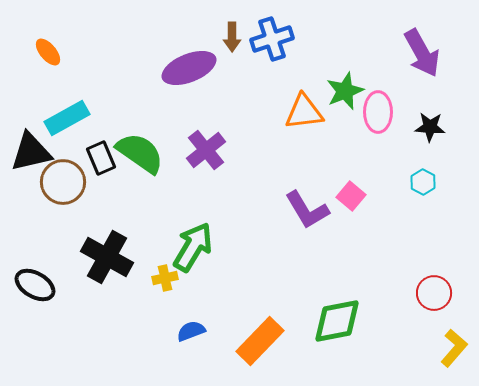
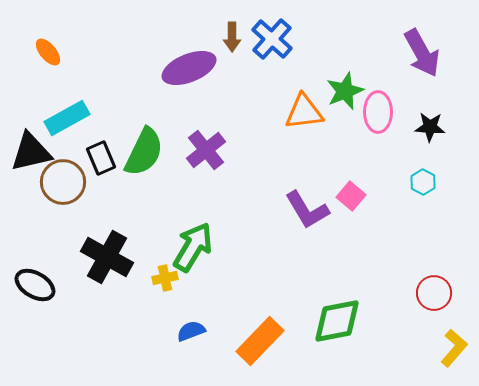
blue cross: rotated 30 degrees counterclockwise
green semicircle: moved 4 px right, 1 px up; rotated 81 degrees clockwise
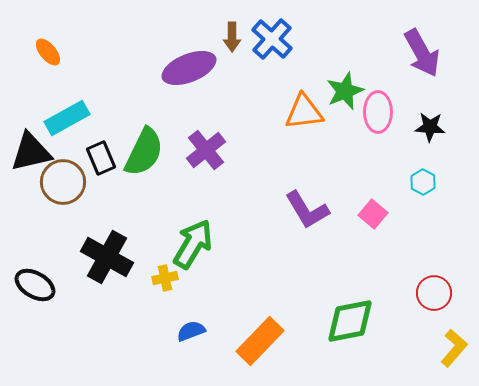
pink square: moved 22 px right, 18 px down
green arrow: moved 3 px up
green diamond: moved 13 px right
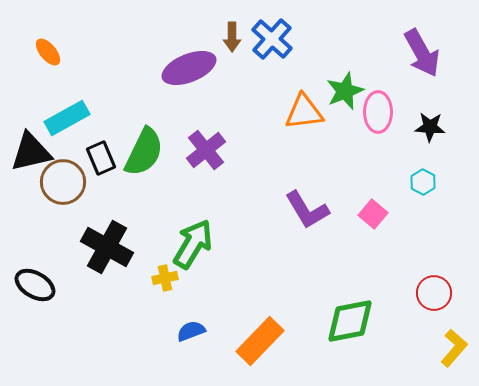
black cross: moved 10 px up
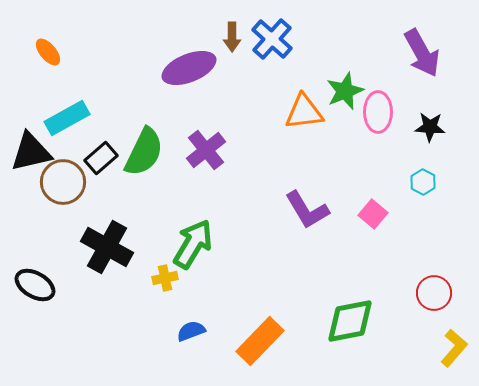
black rectangle: rotated 72 degrees clockwise
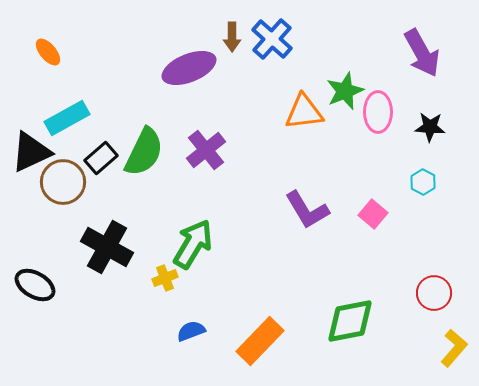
black triangle: rotated 12 degrees counterclockwise
yellow cross: rotated 10 degrees counterclockwise
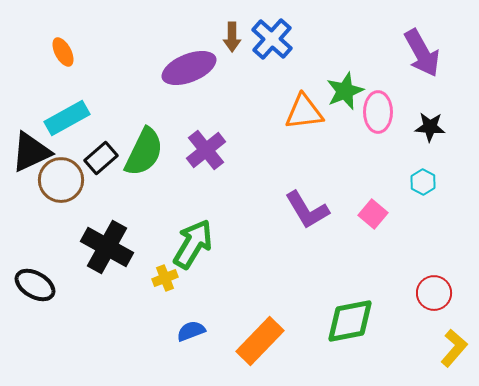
orange ellipse: moved 15 px right; rotated 12 degrees clockwise
brown circle: moved 2 px left, 2 px up
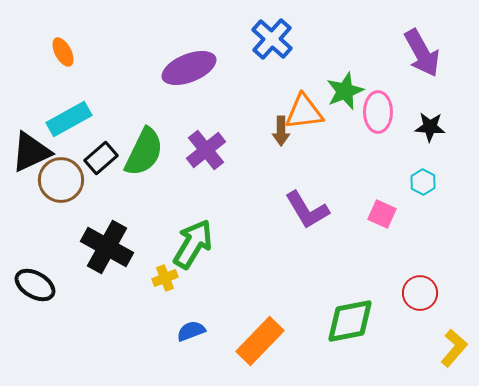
brown arrow: moved 49 px right, 94 px down
cyan rectangle: moved 2 px right, 1 px down
pink square: moved 9 px right; rotated 16 degrees counterclockwise
red circle: moved 14 px left
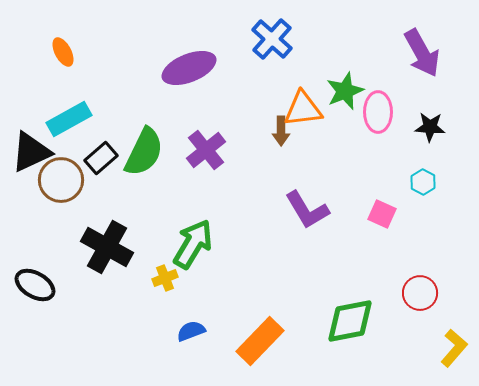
orange triangle: moved 1 px left, 3 px up
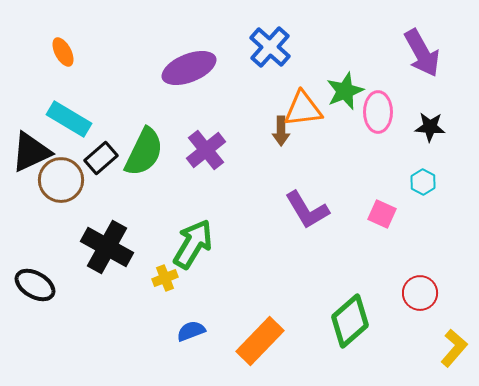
blue cross: moved 2 px left, 8 px down
cyan rectangle: rotated 60 degrees clockwise
green diamond: rotated 30 degrees counterclockwise
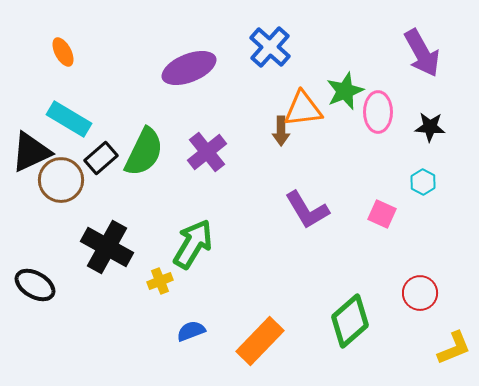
purple cross: moved 1 px right, 2 px down
yellow cross: moved 5 px left, 3 px down
yellow L-shape: rotated 27 degrees clockwise
